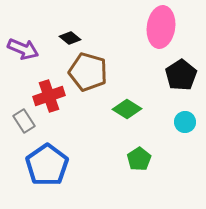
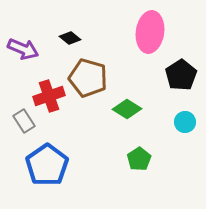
pink ellipse: moved 11 px left, 5 px down
brown pentagon: moved 6 px down
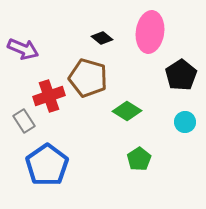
black diamond: moved 32 px right
green diamond: moved 2 px down
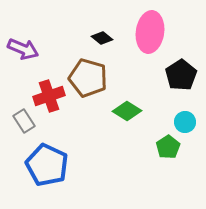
green pentagon: moved 29 px right, 12 px up
blue pentagon: rotated 12 degrees counterclockwise
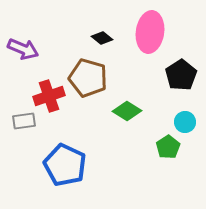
gray rectangle: rotated 65 degrees counterclockwise
blue pentagon: moved 18 px right
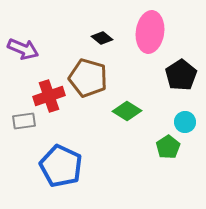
blue pentagon: moved 4 px left, 1 px down
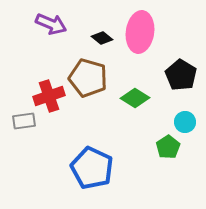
pink ellipse: moved 10 px left
purple arrow: moved 28 px right, 25 px up
black pentagon: rotated 8 degrees counterclockwise
green diamond: moved 8 px right, 13 px up
blue pentagon: moved 31 px right, 2 px down
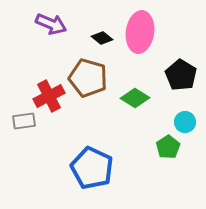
red cross: rotated 8 degrees counterclockwise
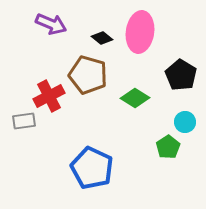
brown pentagon: moved 3 px up
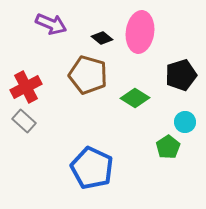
black pentagon: rotated 24 degrees clockwise
red cross: moved 23 px left, 9 px up
gray rectangle: rotated 50 degrees clockwise
